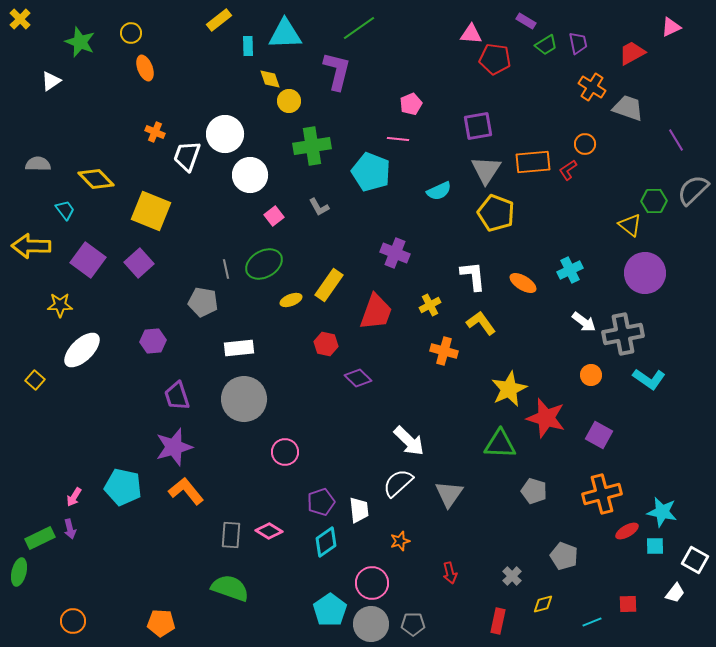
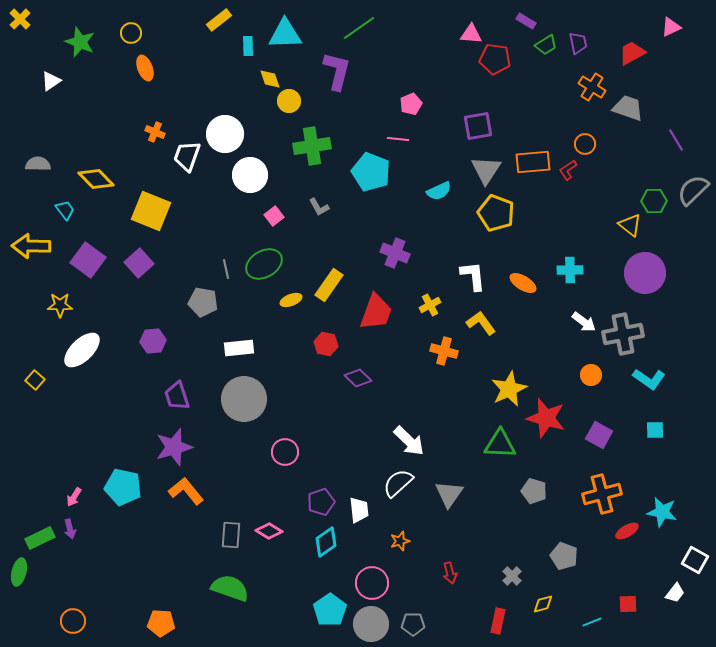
cyan cross at (570, 270): rotated 25 degrees clockwise
cyan square at (655, 546): moved 116 px up
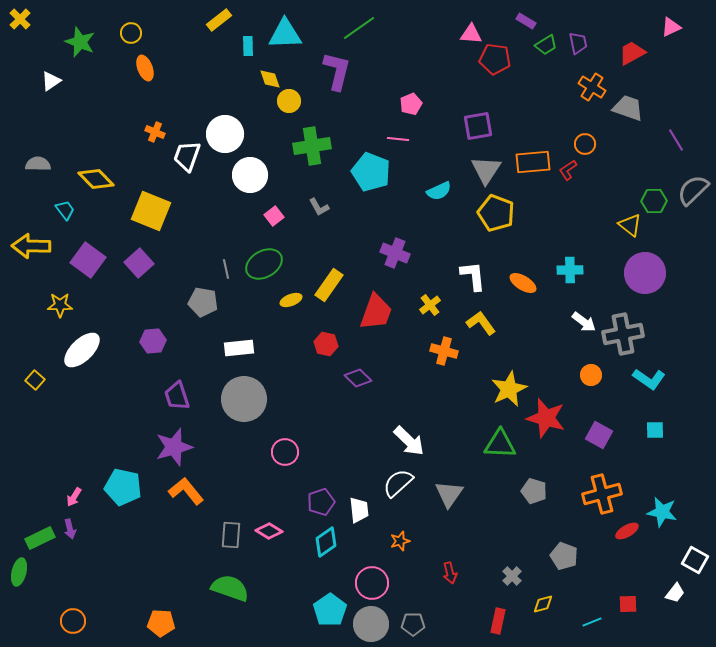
yellow cross at (430, 305): rotated 10 degrees counterclockwise
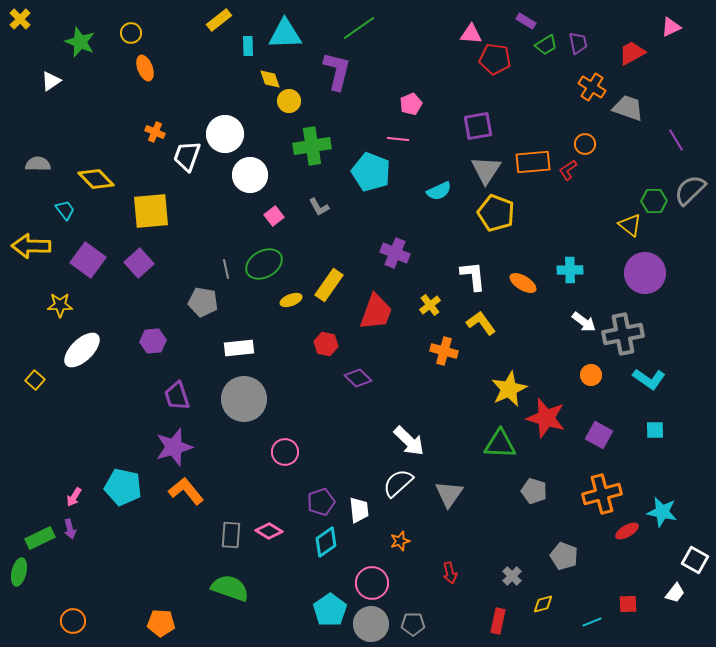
gray semicircle at (693, 190): moved 3 px left
yellow square at (151, 211): rotated 27 degrees counterclockwise
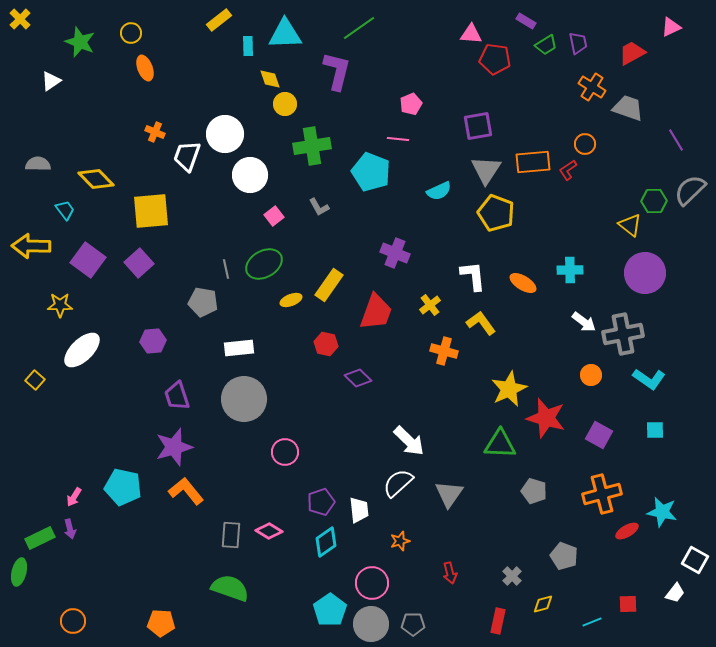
yellow circle at (289, 101): moved 4 px left, 3 px down
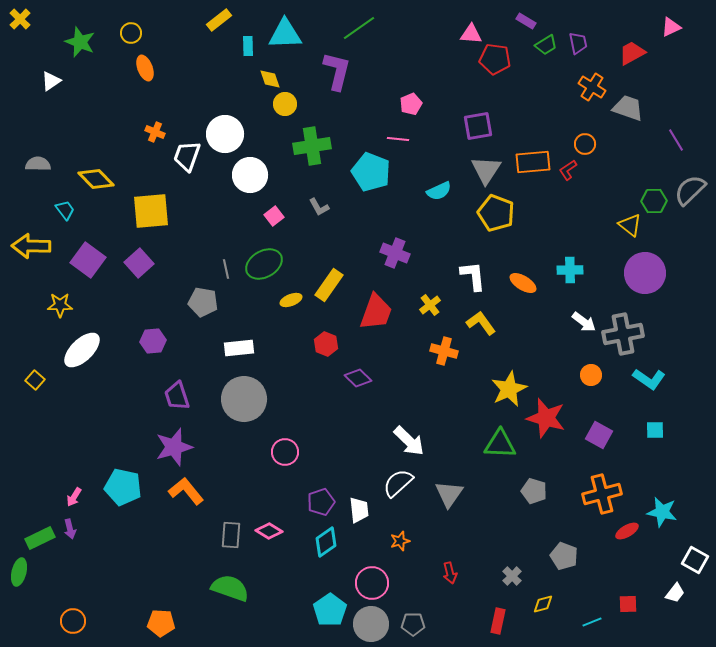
red hexagon at (326, 344): rotated 10 degrees clockwise
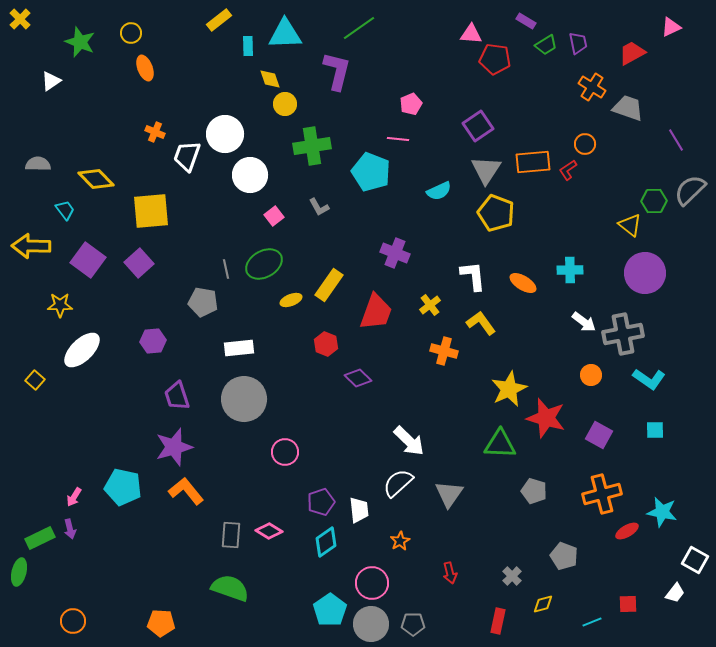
purple square at (478, 126): rotated 24 degrees counterclockwise
orange star at (400, 541): rotated 12 degrees counterclockwise
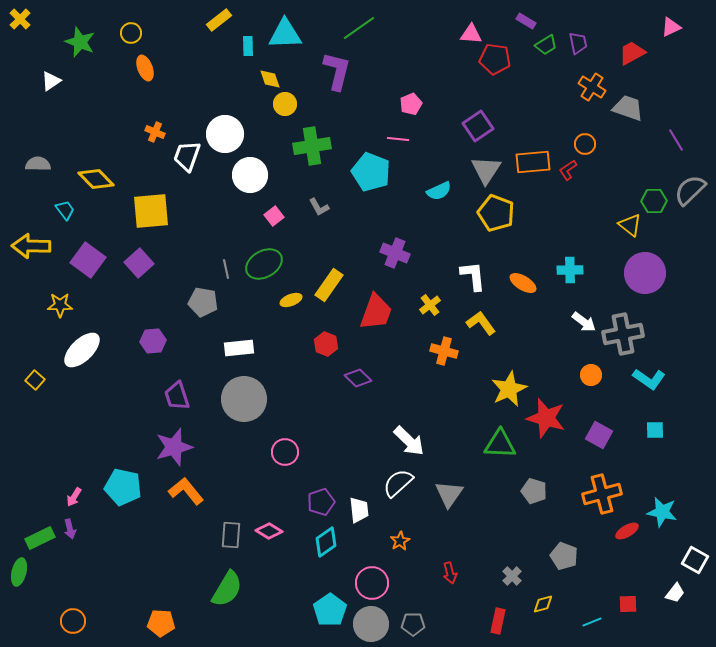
green semicircle at (230, 588): moved 3 px left, 1 px down; rotated 102 degrees clockwise
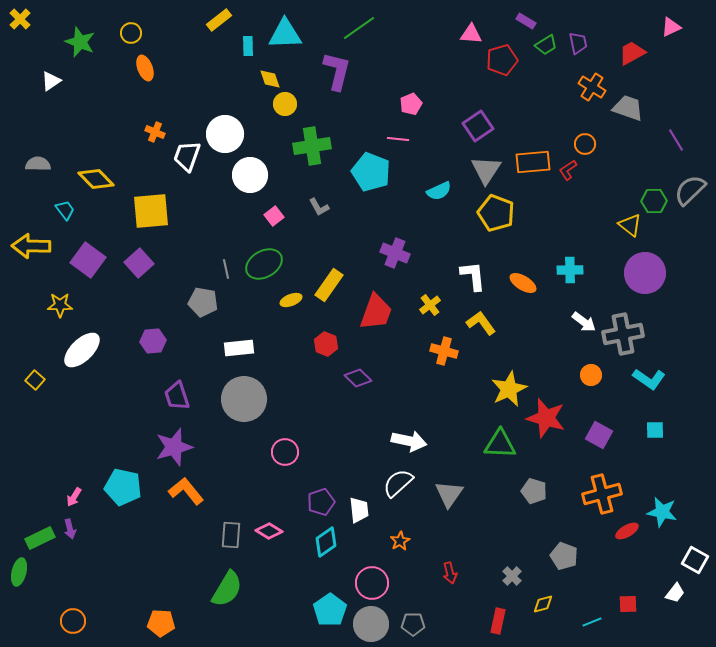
red pentagon at (495, 59): moved 7 px right, 1 px down; rotated 24 degrees counterclockwise
white arrow at (409, 441): rotated 32 degrees counterclockwise
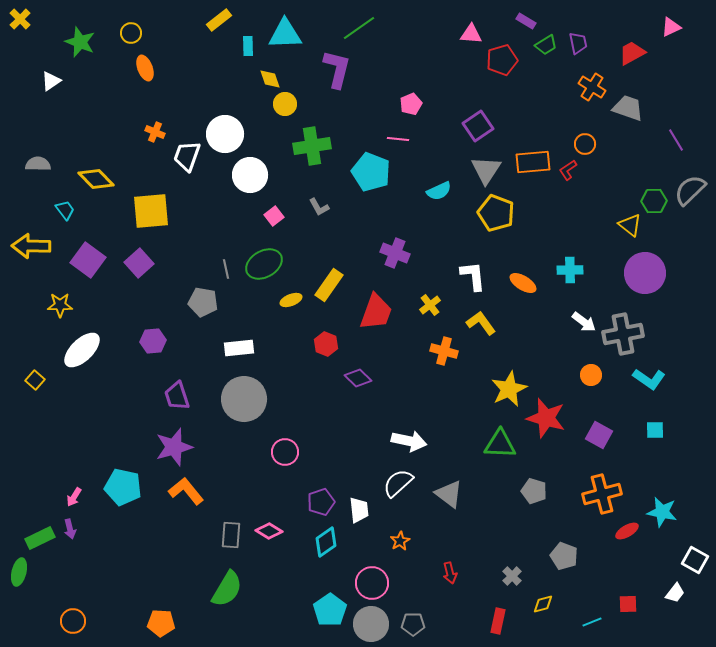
purple L-shape at (337, 71): moved 2 px up
gray triangle at (449, 494): rotated 28 degrees counterclockwise
